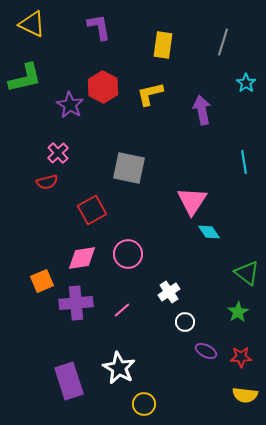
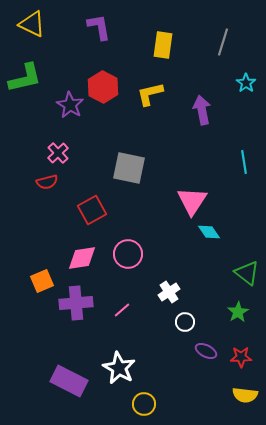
purple rectangle: rotated 45 degrees counterclockwise
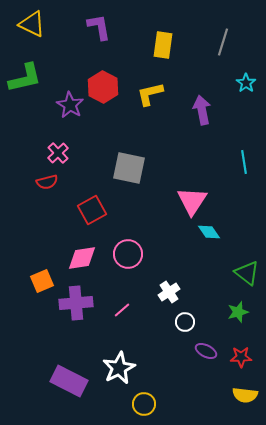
green star: rotated 15 degrees clockwise
white star: rotated 16 degrees clockwise
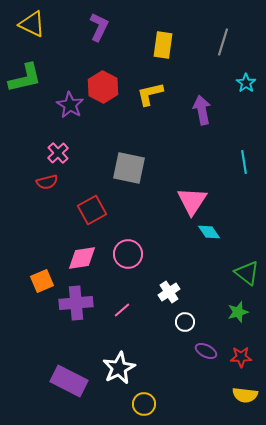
purple L-shape: rotated 36 degrees clockwise
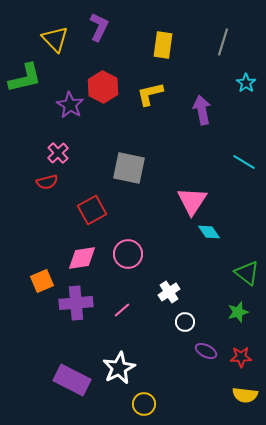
yellow triangle: moved 23 px right, 15 px down; rotated 20 degrees clockwise
cyan line: rotated 50 degrees counterclockwise
purple rectangle: moved 3 px right, 1 px up
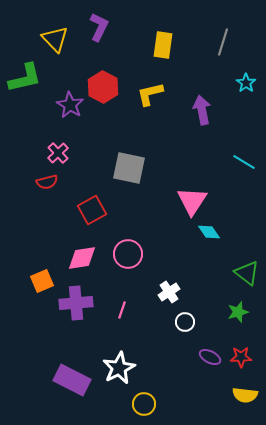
pink line: rotated 30 degrees counterclockwise
purple ellipse: moved 4 px right, 6 px down
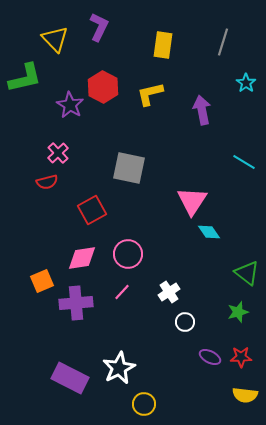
pink line: moved 18 px up; rotated 24 degrees clockwise
purple rectangle: moved 2 px left, 2 px up
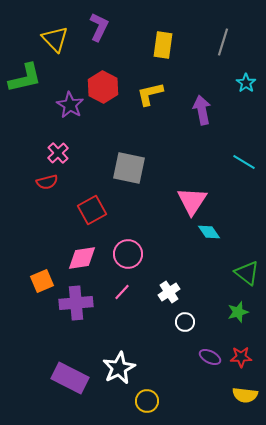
yellow circle: moved 3 px right, 3 px up
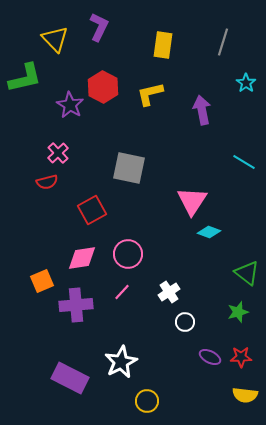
cyan diamond: rotated 35 degrees counterclockwise
purple cross: moved 2 px down
white star: moved 2 px right, 6 px up
